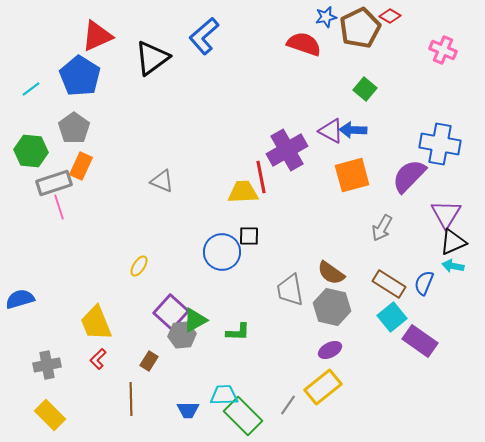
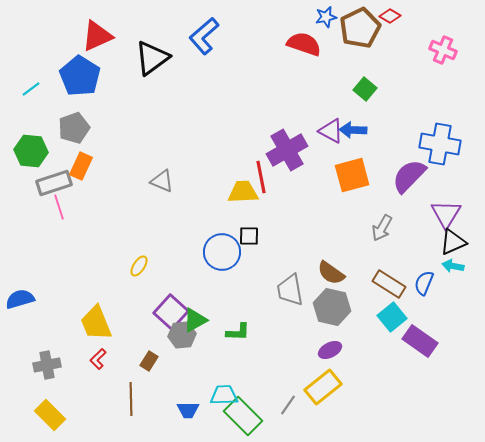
gray pentagon at (74, 128): rotated 16 degrees clockwise
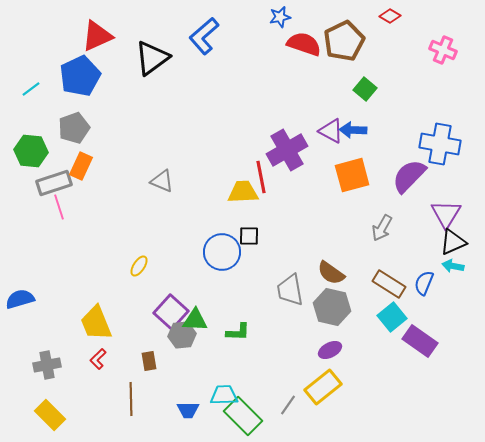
blue star at (326, 17): moved 46 px left
brown pentagon at (360, 28): moved 16 px left, 13 px down
blue pentagon at (80, 76): rotated 15 degrees clockwise
green triangle at (195, 320): rotated 32 degrees clockwise
brown rectangle at (149, 361): rotated 42 degrees counterclockwise
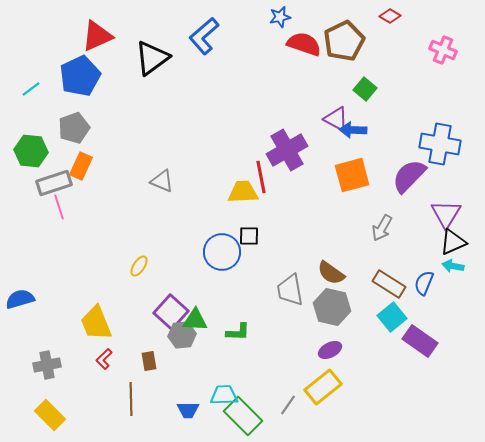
purple triangle at (331, 131): moved 5 px right, 12 px up
red L-shape at (98, 359): moved 6 px right
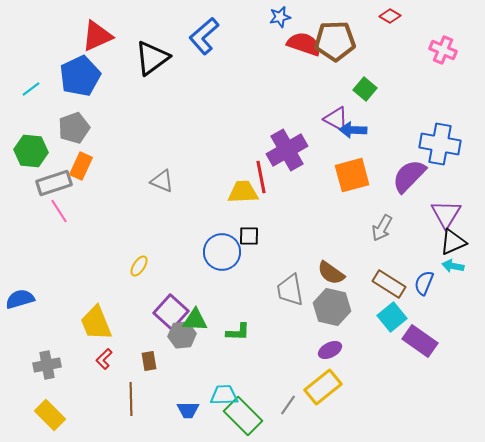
brown pentagon at (344, 41): moved 9 px left; rotated 24 degrees clockwise
pink line at (59, 207): moved 4 px down; rotated 15 degrees counterclockwise
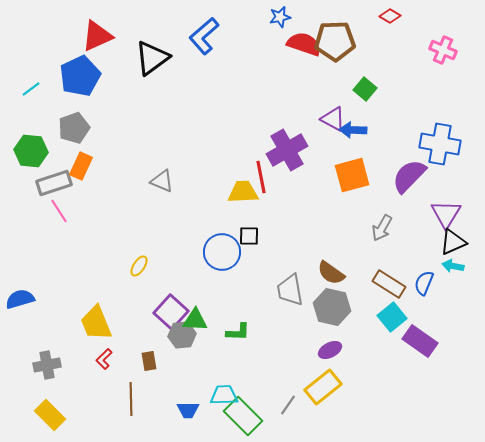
purple triangle at (336, 119): moved 3 px left
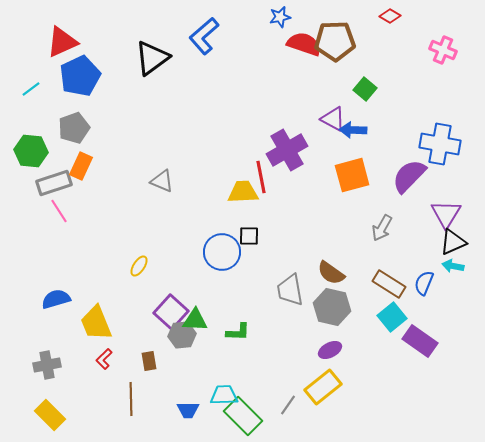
red triangle at (97, 36): moved 35 px left, 6 px down
blue semicircle at (20, 299): moved 36 px right
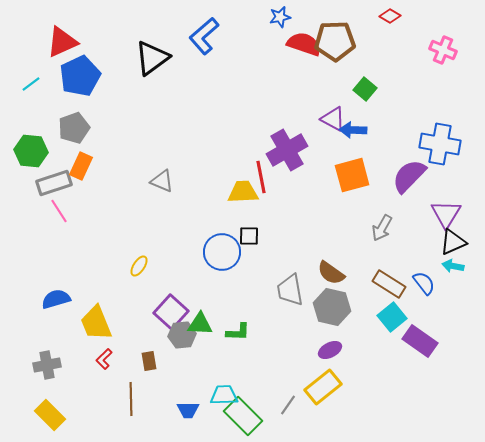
cyan line at (31, 89): moved 5 px up
blue semicircle at (424, 283): rotated 120 degrees clockwise
green triangle at (195, 320): moved 5 px right, 4 px down
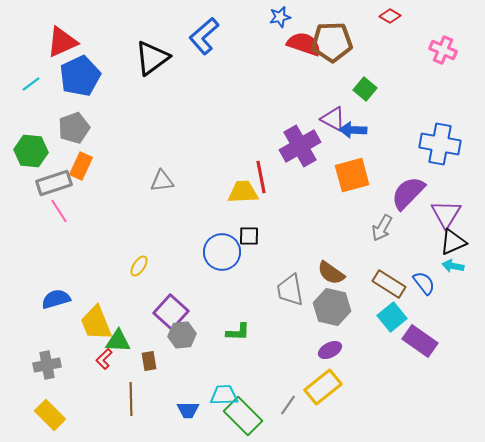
brown pentagon at (335, 41): moved 3 px left, 1 px down
purple cross at (287, 150): moved 13 px right, 4 px up
purple semicircle at (409, 176): moved 1 px left, 17 px down
gray triangle at (162, 181): rotated 30 degrees counterclockwise
green triangle at (200, 324): moved 82 px left, 17 px down
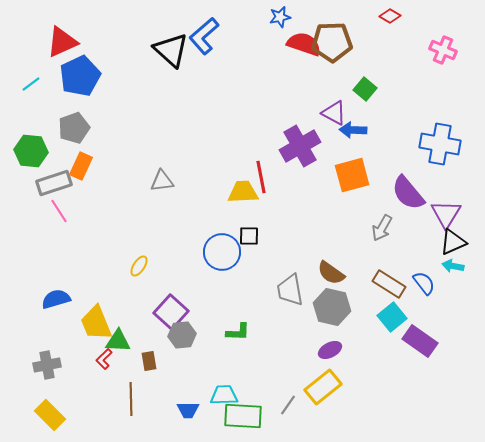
black triangle at (152, 58): moved 19 px right, 8 px up; rotated 42 degrees counterclockwise
purple triangle at (333, 119): moved 1 px right, 6 px up
purple semicircle at (408, 193): rotated 84 degrees counterclockwise
green rectangle at (243, 416): rotated 42 degrees counterclockwise
